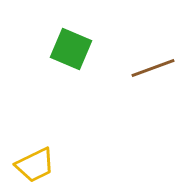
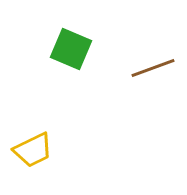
yellow trapezoid: moved 2 px left, 15 px up
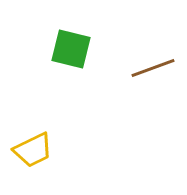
green square: rotated 9 degrees counterclockwise
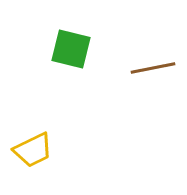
brown line: rotated 9 degrees clockwise
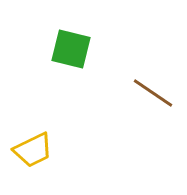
brown line: moved 25 px down; rotated 45 degrees clockwise
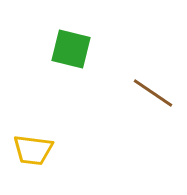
yellow trapezoid: rotated 33 degrees clockwise
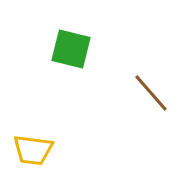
brown line: moved 2 px left; rotated 15 degrees clockwise
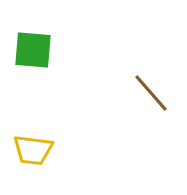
green square: moved 38 px left, 1 px down; rotated 9 degrees counterclockwise
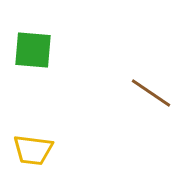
brown line: rotated 15 degrees counterclockwise
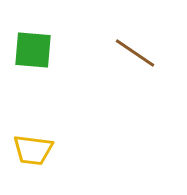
brown line: moved 16 px left, 40 px up
